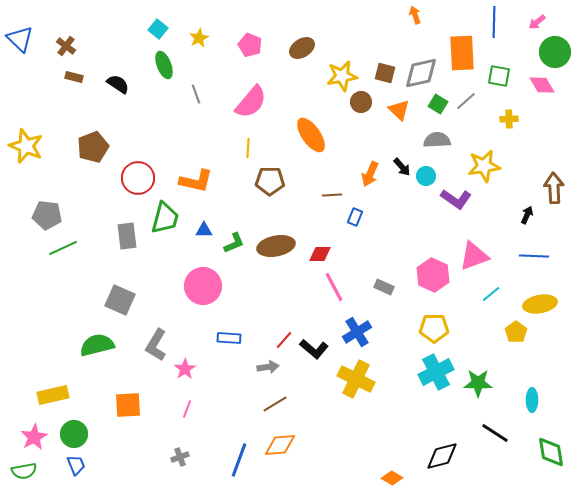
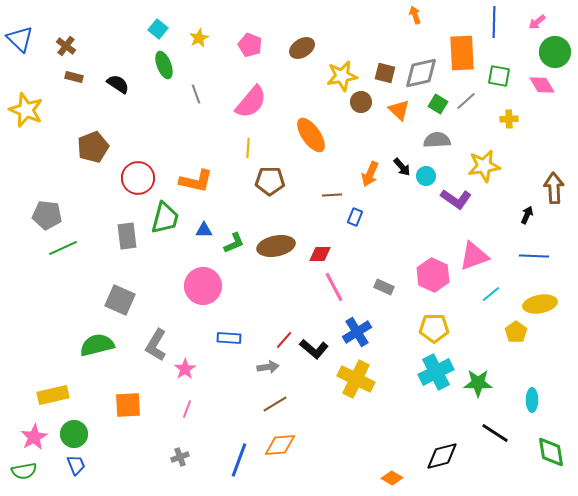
yellow star at (26, 146): moved 36 px up
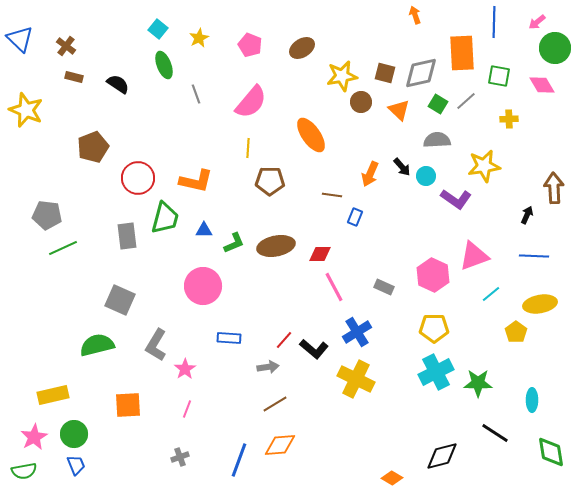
green circle at (555, 52): moved 4 px up
brown line at (332, 195): rotated 12 degrees clockwise
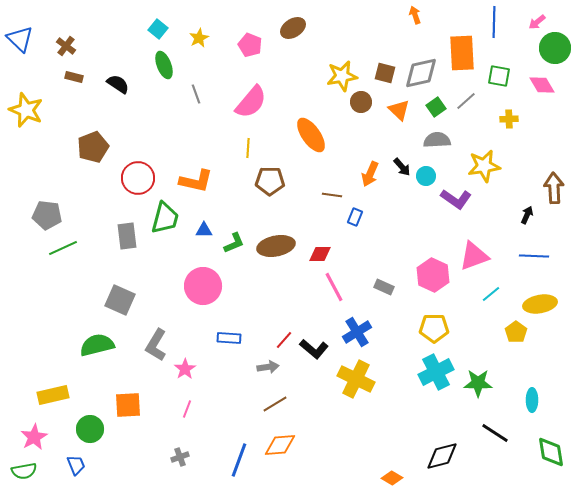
brown ellipse at (302, 48): moved 9 px left, 20 px up
green square at (438, 104): moved 2 px left, 3 px down; rotated 24 degrees clockwise
green circle at (74, 434): moved 16 px right, 5 px up
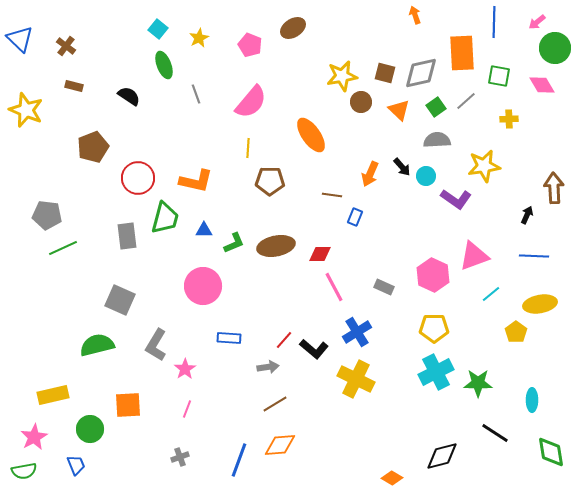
brown rectangle at (74, 77): moved 9 px down
black semicircle at (118, 84): moved 11 px right, 12 px down
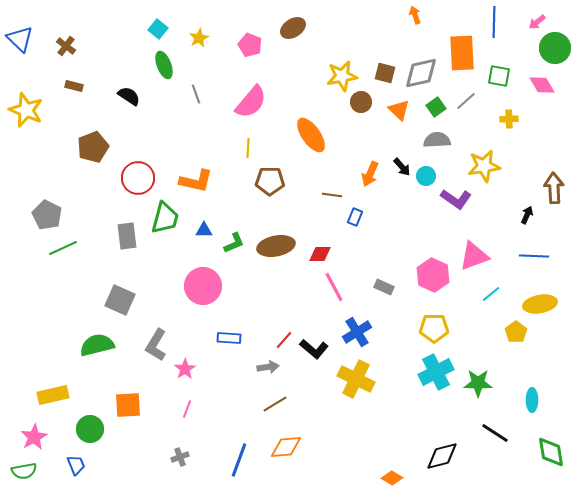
gray pentagon at (47, 215): rotated 20 degrees clockwise
orange diamond at (280, 445): moved 6 px right, 2 px down
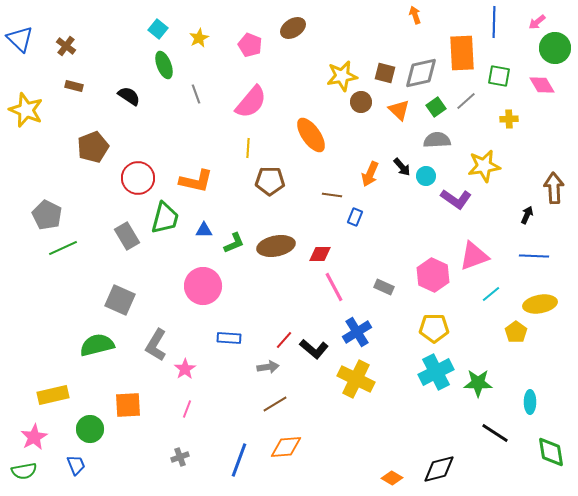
gray rectangle at (127, 236): rotated 24 degrees counterclockwise
cyan ellipse at (532, 400): moved 2 px left, 2 px down
black diamond at (442, 456): moved 3 px left, 13 px down
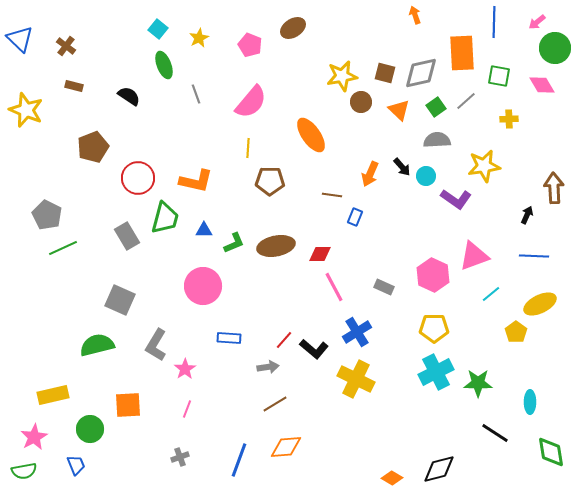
yellow ellipse at (540, 304): rotated 16 degrees counterclockwise
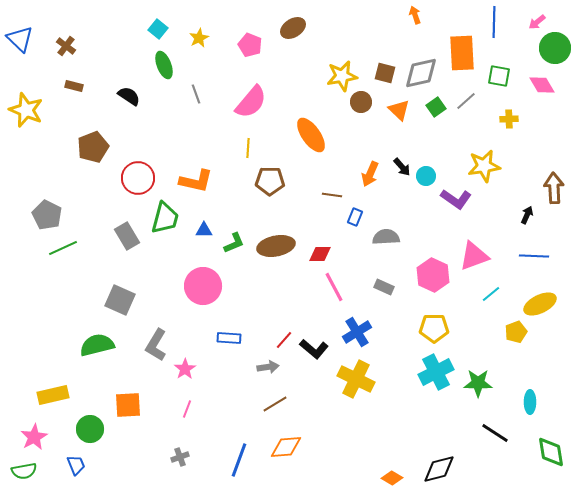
gray semicircle at (437, 140): moved 51 px left, 97 px down
yellow pentagon at (516, 332): rotated 15 degrees clockwise
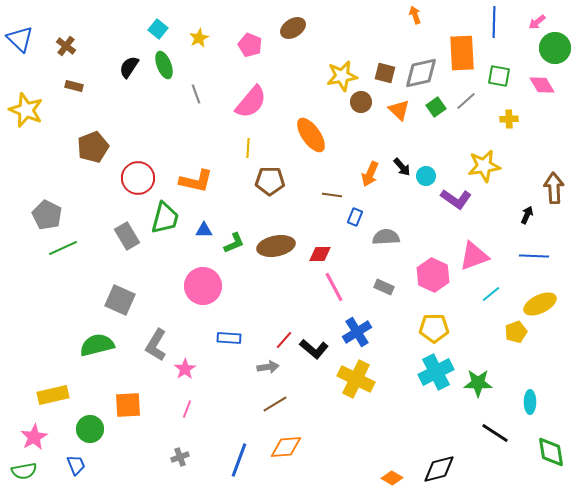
black semicircle at (129, 96): moved 29 px up; rotated 90 degrees counterclockwise
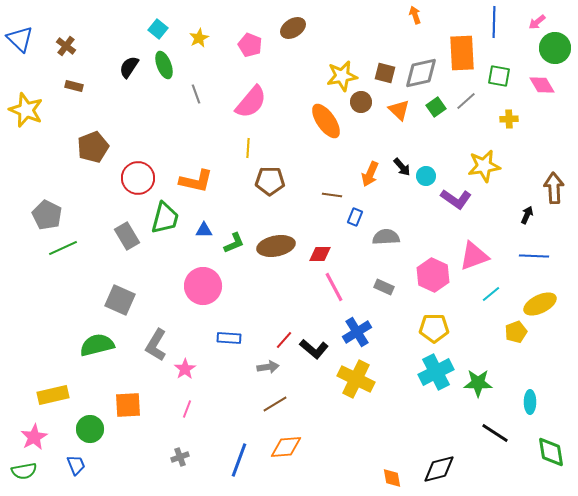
orange ellipse at (311, 135): moved 15 px right, 14 px up
orange diamond at (392, 478): rotated 50 degrees clockwise
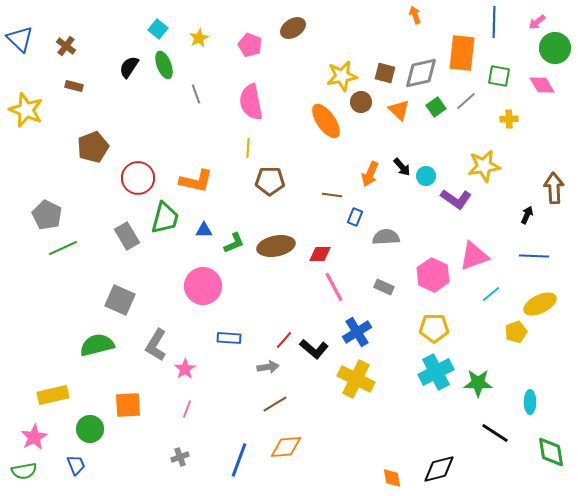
orange rectangle at (462, 53): rotated 9 degrees clockwise
pink semicircle at (251, 102): rotated 129 degrees clockwise
